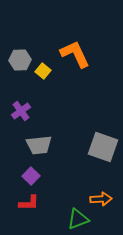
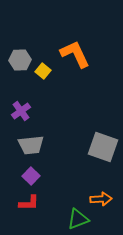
gray trapezoid: moved 8 px left
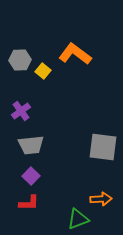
orange L-shape: rotated 28 degrees counterclockwise
gray square: rotated 12 degrees counterclockwise
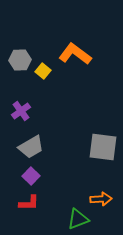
gray trapezoid: moved 2 px down; rotated 24 degrees counterclockwise
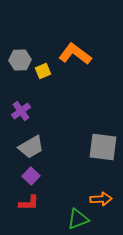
yellow square: rotated 28 degrees clockwise
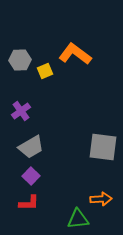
yellow square: moved 2 px right
green triangle: rotated 15 degrees clockwise
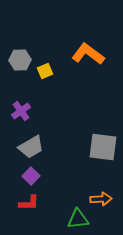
orange L-shape: moved 13 px right
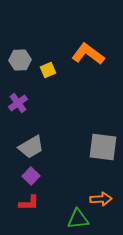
yellow square: moved 3 px right, 1 px up
purple cross: moved 3 px left, 8 px up
